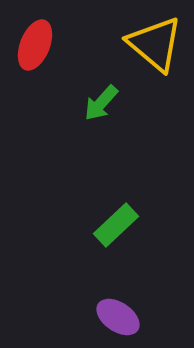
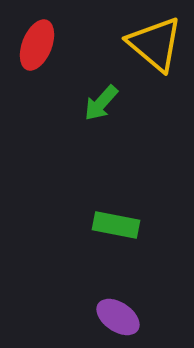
red ellipse: moved 2 px right
green rectangle: rotated 54 degrees clockwise
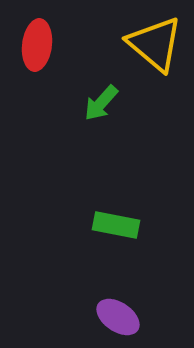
red ellipse: rotated 15 degrees counterclockwise
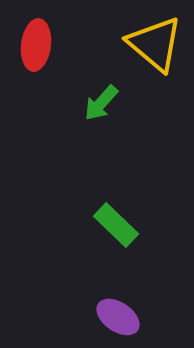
red ellipse: moved 1 px left
green rectangle: rotated 33 degrees clockwise
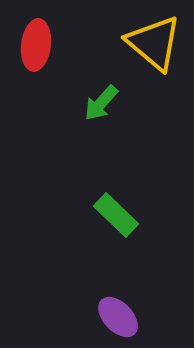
yellow triangle: moved 1 px left, 1 px up
green rectangle: moved 10 px up
purple ellipse: rotated 12 degrees clockwise
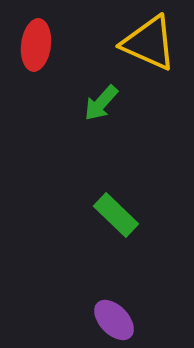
yellow triangle: moved 5 px left; rotated 16 degrees counterclockwise
purple ellipse: moved 4 px left, 3 px down
